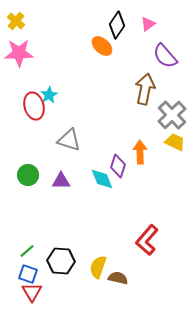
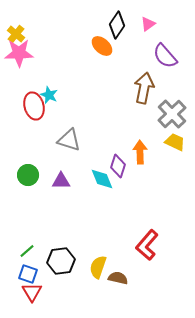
yellow cross: moved 13 px down
brown arrow: moved 1 px left, 1 px up
cyan star: rotated 18 degrees counterclockwise
gray cross: moved 1 px up
red L-shape: moved 5 px down
black hexagon: rotated 12 degrees counterclockwise
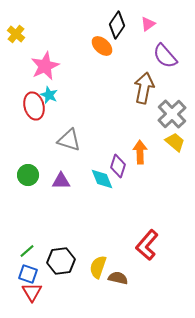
pink star: moved 26 px right, 13 px down; rotated 24 degrees counterclockwise
yellow trapezoid: rotated 15 degrees clockwise
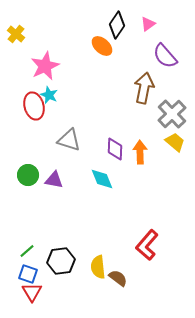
purple diamond: moved 3 px left, 17 px up; rotated 15 degrees counterclockwise
purple triangle: moved 7 px left, 1 px up; rotated 12 degrees clockwise
yellow semicircle: rotated 25 degrees counterclockwise
brown semicircle: rotated 24 degrees clockwise
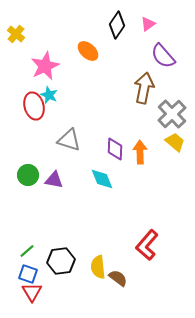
orange ellipse: moved 14 px left, 5 px down
purple semicircle: moved 2 px left
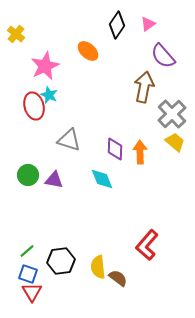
brown arrow: moved 1 px up
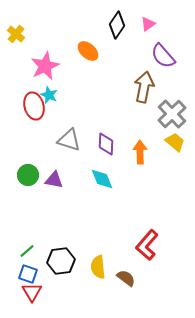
purple diamond: moved 9 px left, 5 px up
brown semicircle: moved 8 px right
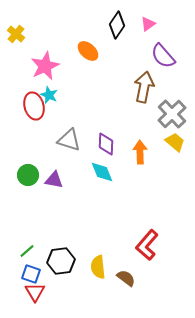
cyan diamond: moved 7 px up
blue square: moved 3 px right
red triangle: moved 3 px right
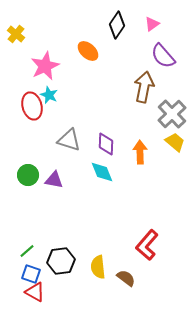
pink triangle: moved 4 px right
red ellipse: moved 2 px left
red triangle: rotated 30 degrees counterclockwise
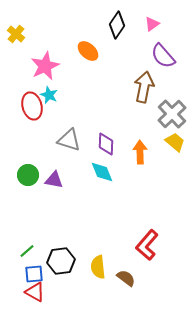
blue square: moved 3 px right; rotated 24 degrees counterclockwise
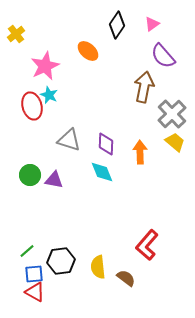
yellow cross: rotated 12 degrees clockwise
green circle: moved 2 px right
